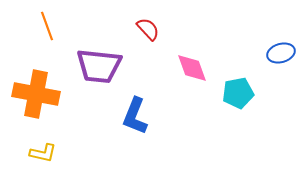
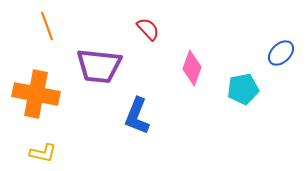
blue ellipse: rotated 28 degrees counterclockwise
pink diamond: rotated 40 degrees clockwise
cyan pentagon: moved 5 px right, 4 px up
blue L-shape: moved 2 px right
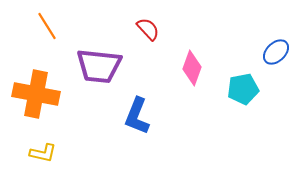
orange line: rotated 12 degrees counterclockwise
blue ellipse: moved 5 px left, 1 px up
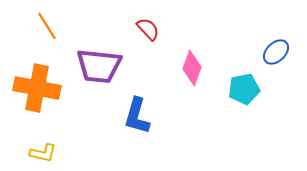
cyan pentagon: moved 1 px right
orange cross: moved 1 px right, 6 px up
blue L-shape: rotated 6 degrees counterclockwise
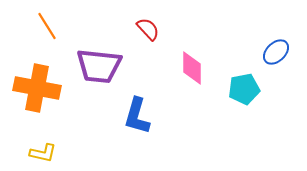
pink diamond: rotated 20 degrees counterclockwise
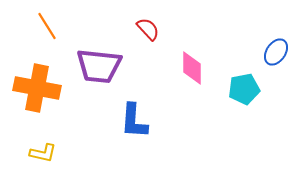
blue ellipse: rotated 12 degrees counterclockwise
blue L-shape: moved 3 px left, 5 px down; rotated 12 degrees counterclockwise
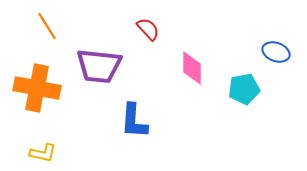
blue ellipse: rotated 76 degrees clockwise
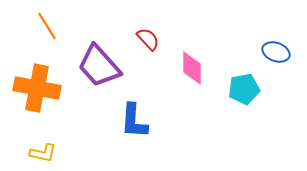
red semicircle: moved 10 px down
purple trapezoid: rotated 42 degrees clockwise
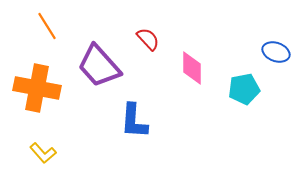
yellow L-shape: rotated 36 degrees clockwise
